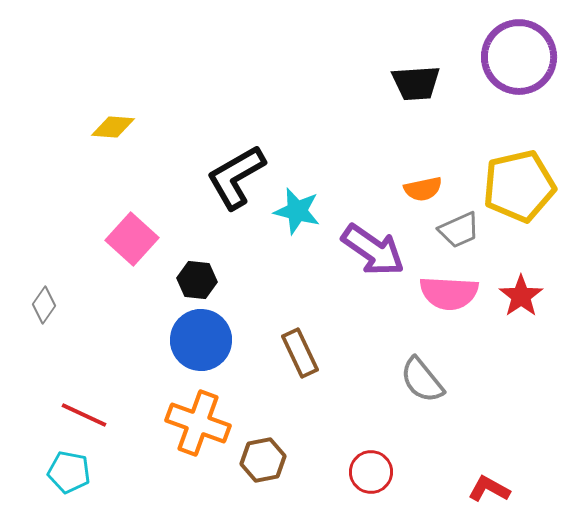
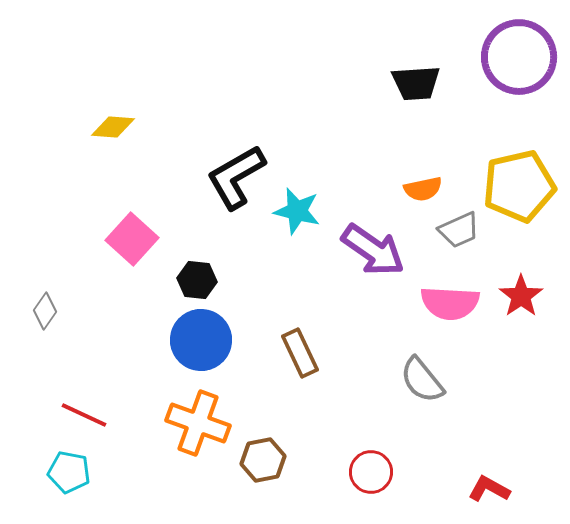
pink semicircle: moved 1 px right, 10 px down
gray diamond: moved 1 px right, 6 px down
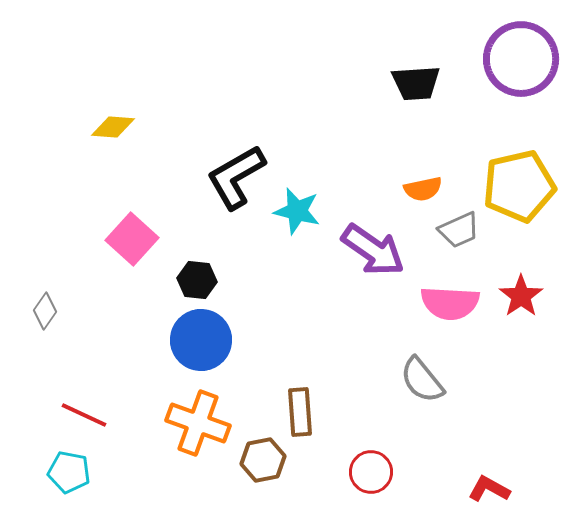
purple circle: moved 2 px right, 2 px down
brown rectangle: moved 59 px down; rotated 21 degrees clockwise
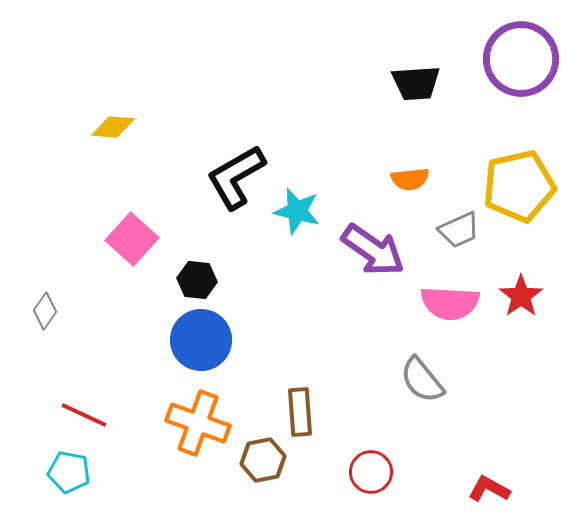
orange semicircle: moved 13 px left, 10 px up; rotated 6 degrees clockwise
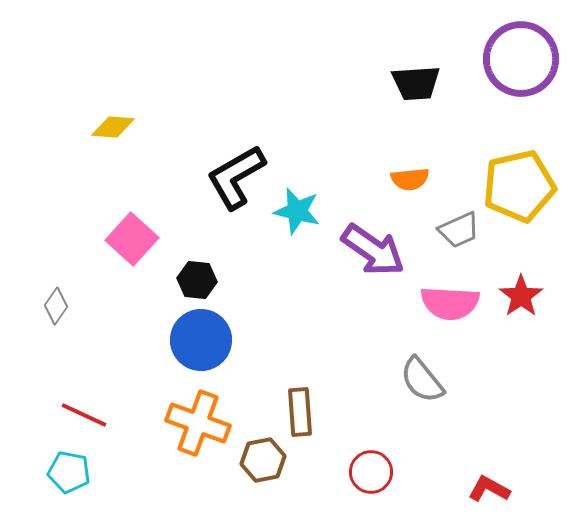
gray diamond: moved 11 px right, 5 px up
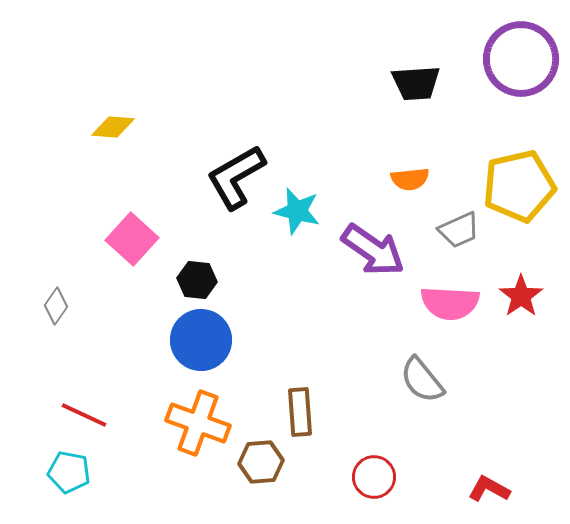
brown hexagon: moved 2 px left, 2 px down; rotated 6 degrees clockwise
red circle: moved 3 px right, 5 px down
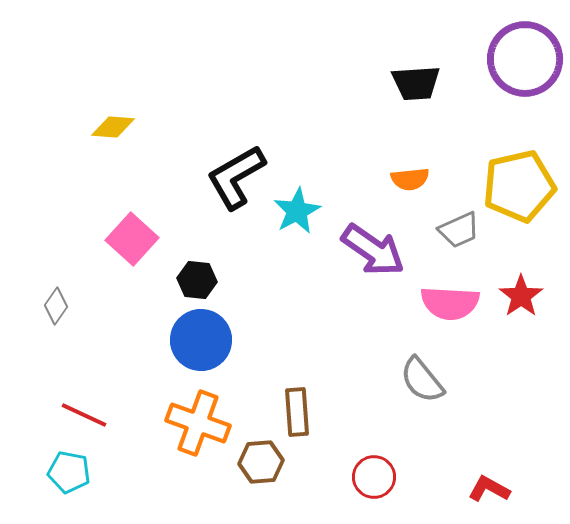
purple circle: moved 4 px right
cyan star: rotated 30 degrees clockwise
brown rectangle: moved 3 px left
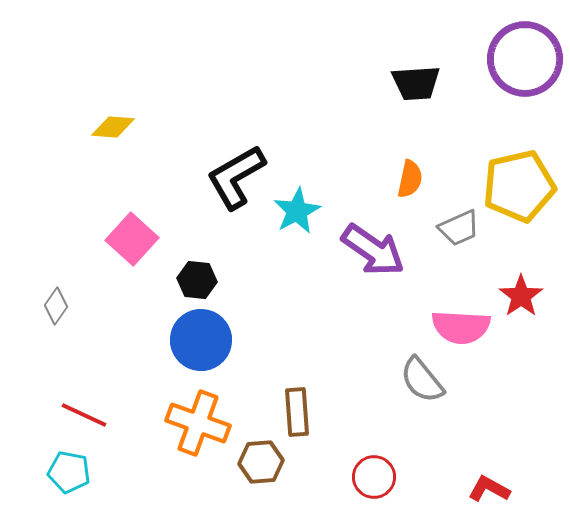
orange semicircle: rotated 72 degrees counterclockwise
gray trapezoid: moved 2 px up
pink semicircle: moved 11 px right, 24 px down
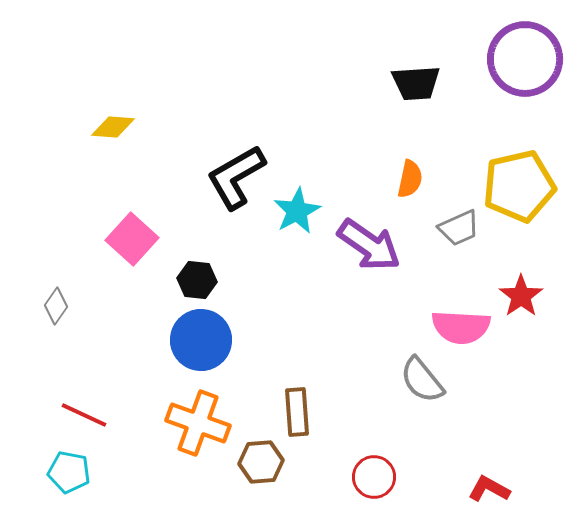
purple arrow: moved 4 px left, 5 px up
